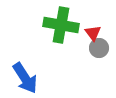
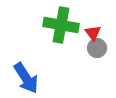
gray circle: moved 2 px left
blue arrow: moved 1 px right
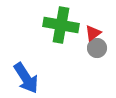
red triangle: rotated 30 degrees clockwise
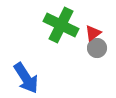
green cross: rotated 16 degrees clockwise
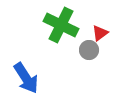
red triangle: moved 7 px right
gray circle: moved 8 px left, 2 px down
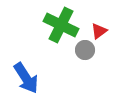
red triangle: moved 1 px left, 2 px up
gray circle: moved 4 px left
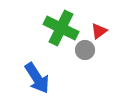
green cross: moved 3 px down
blue arrow: moved 11 px right
